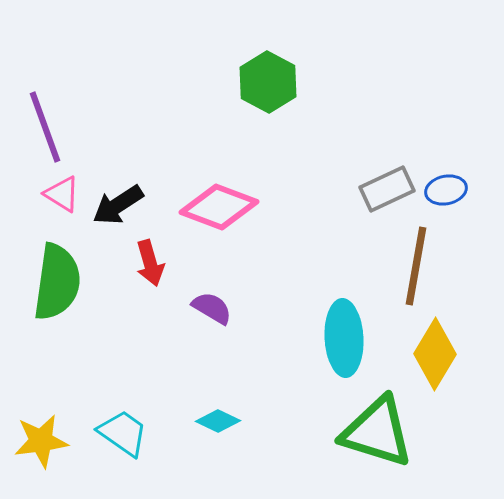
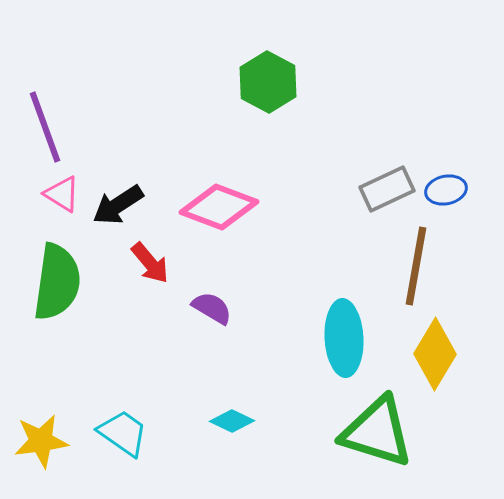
red arrow: rotated 24 degrees counterclockwise
cyan diamond: moved 14 px right
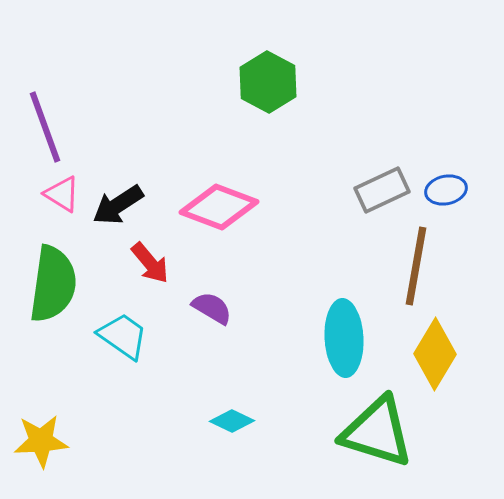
gray rectangle: moved 5 px left, 1 px down
green semicircle: moved 4 px left, 2 px down
cyan trapezoid: moved 97 px up
yellow star: rotated 4 degrees clockwise
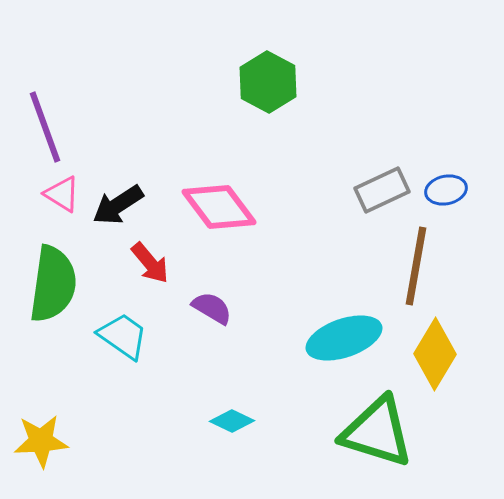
pink diamond: rotated 32 degrees clockwise
cyan ellipse: rotated 74 degrees clockwise
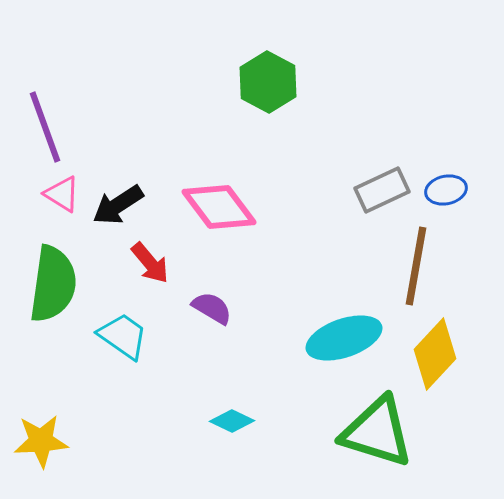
yellow diamond: rotated 12 degrees clockwise
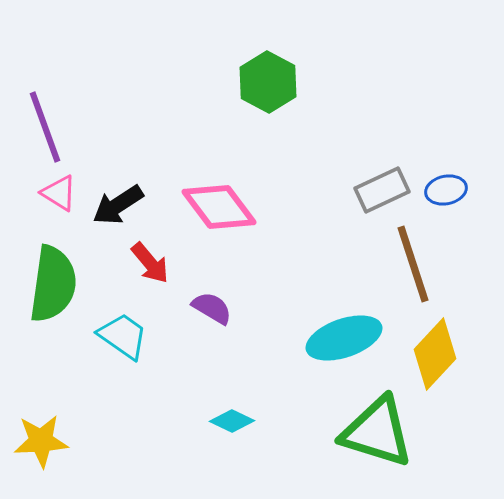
pink triangle: moved 3 px left, 1 px up
brown line: moved 3 px left, 2 px up; rotated 28 degrees counterclockwise
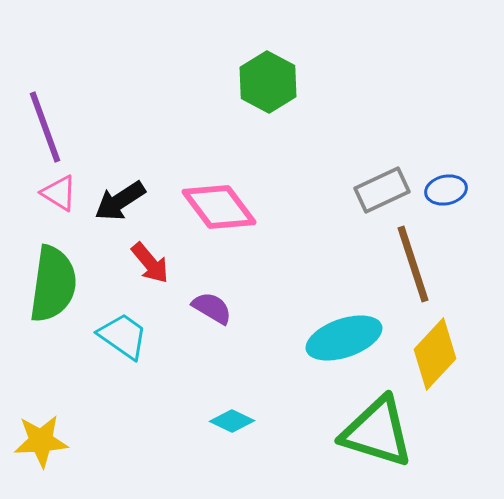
black arrow: moved 2 px right, 4 px up
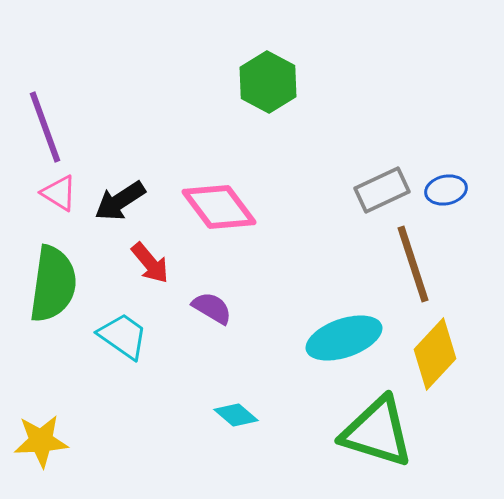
cyan diamond: moved 4 px right, 6 px up; rotated 15 degrees clockwise
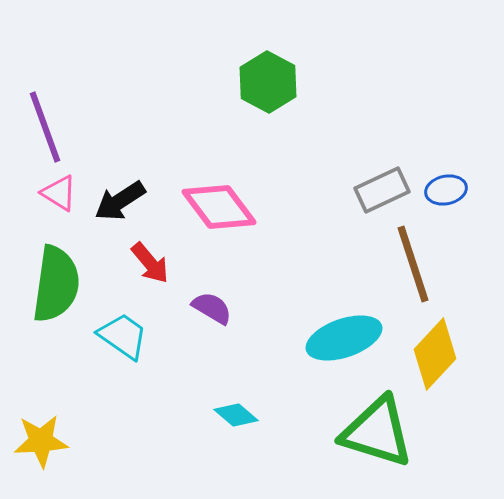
green semicircle: moved 3 px right
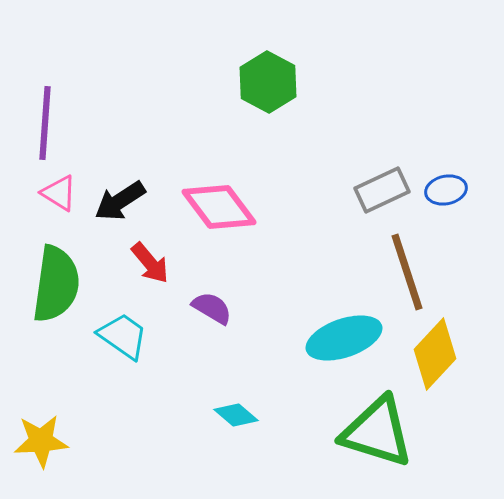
purple line: moved 4 px up; rotated 24 degrees clockwise
brown line: moved 6 px left, 8 px down
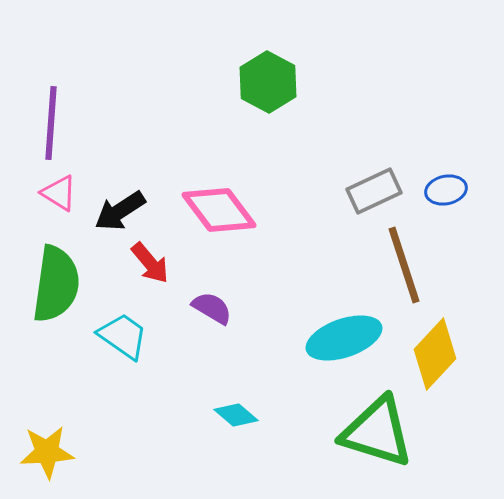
purple line: moved 6 px right
gray rectangle: moved 8 px left, 1 px down
black arrow: moved 10 px down
pink diamond: moved 3 px down
brown line: moved 3 px left, 7 px up
yellow star: moved 6 px right, 11 px down
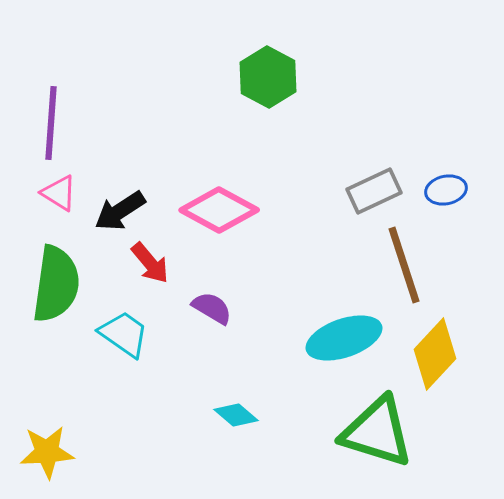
green hexagon: moved 5 px up
pink diamond: rotated 24 degrees counterclockwise
cyan trapezoid: moved 1 px right, 2 px up
